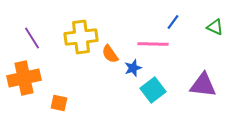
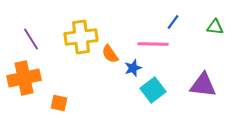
green triangle: rotated 18 degrees counterclockwise
purple line: moved 1 px left, 1 px down
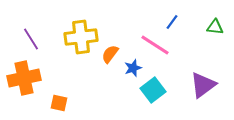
blue line: moved 1 px left
pink line: moved 2 px right, 1 px down; rotated 32 degrees clockwise
orange semicircle: rotated 72 degrees clockwise
purple triangle: rotated 44 degrees counterclockwise
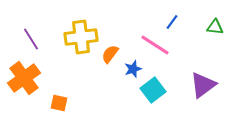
blue star: moved 1 px down
orange cross: rotated 24 degrees counterclockwise
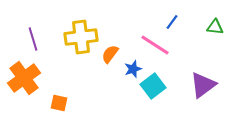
purple line: moved 2 px right; rotated 15 degrees clockwise
cyan square: moved 4 px up
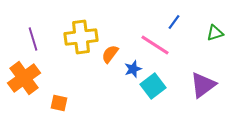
blue line: moved 2 px right
green triangle: moved 6 px down; rotated 24 degrees counterclockwise
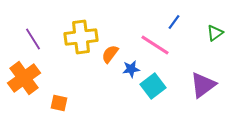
green triangle: rotated 18 degrees counterclockwise
purple line: rotated 15 degrees counterclockwise
blue star: moved 2 px left; rotated 12 degrees clockwise
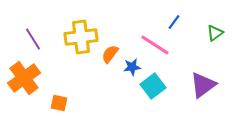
blue star: moved 1 px right, 2 px up
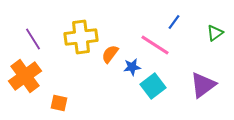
orange cross: moved 1 px right, 2 px up
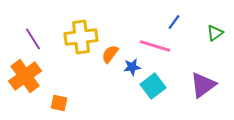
pink line: moved 1 px down; rotated 16 degrees counterclockwise
